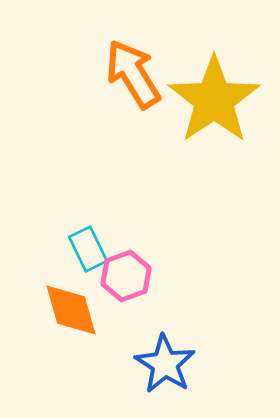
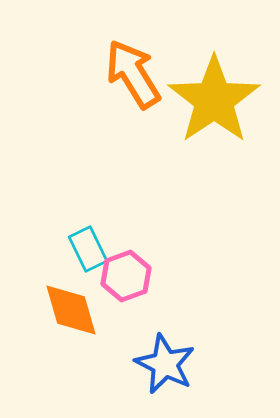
blue star: rotated 6 degrees counterclockwise
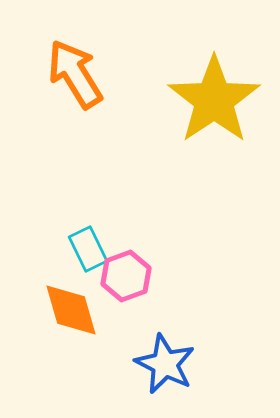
orange arrow: moved 58 px left
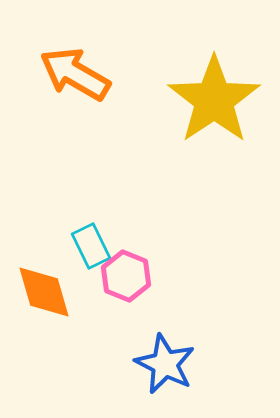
orange arrow: rotated 28 degrees counterclockwise
cyan rectangle: moved 3 px right, 3 px up
pink hexagon: rotated 18 degrees counterclockwise
orange diamond: moved 27 px left, 18 px up
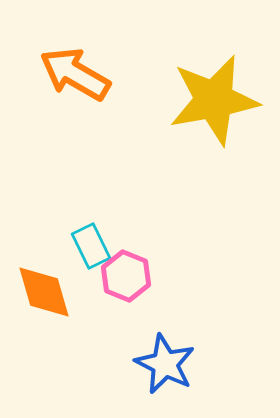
yellow star: rotated 24 degrees clockwise
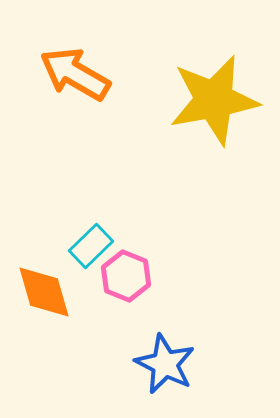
cyan rectangle: rotated 72 degrees clockwise
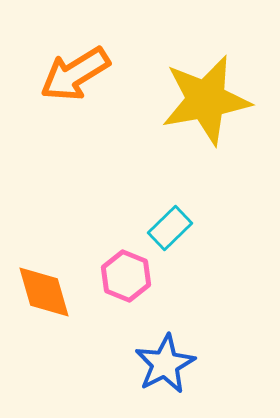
orange arrow: rotated 62 degrees counterclockwise
yellow star: moved 8 px left
cyan rectangle: moved 79 px right, 18 px up
blue star: rotated 18 degrees clockwise
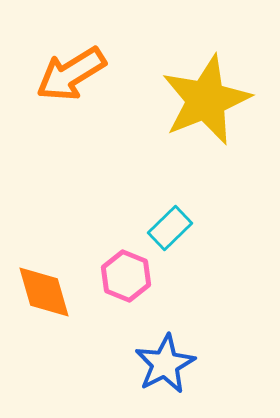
orange arrow: moved 4 px left
yellow star: rotated 12 degrees counterclockwise
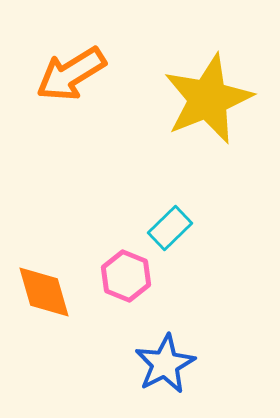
yellow star: moved 2 px right, 1 px up
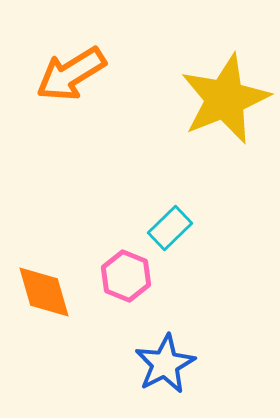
yellow star: moved 17 px right
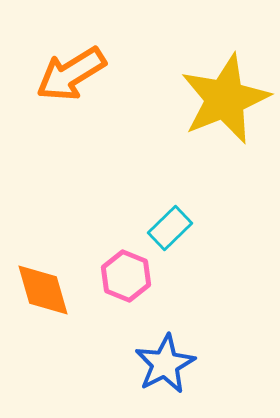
orange diamond: moved 1 px left, 2 px up
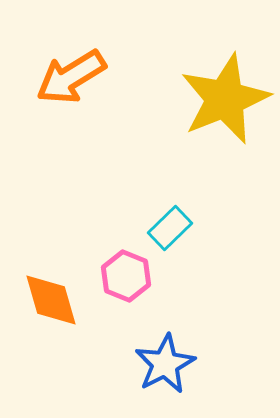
orange arrow: moved 3 px down
orange diamond: moved 8 px right, 10 px down
